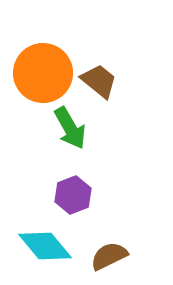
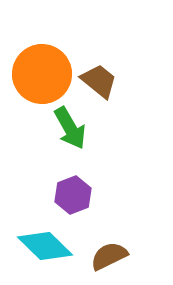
orange circle: moved 1 px left, 1 px down
cyan diamond: rotated 6 degrees counterclockwise
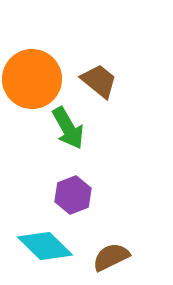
orange circle: moved 10 px left, 5 px down
green arrow: moved 2 px left
brown semicircle: moved 2 px right, 1 px down
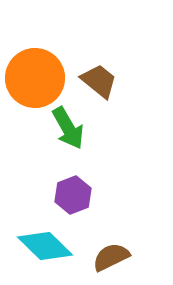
orange circle: moved 3 px right, 1 px up
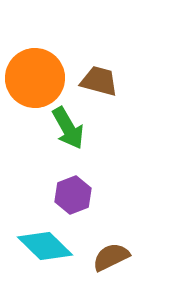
brown trapezoid: rotated 24 degrees counterclockwise
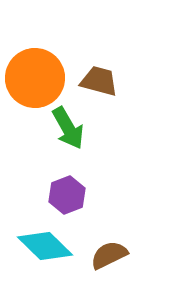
purple hexagon: moved 6 px left
brown semicircle: moved 2 px left, 2 px up
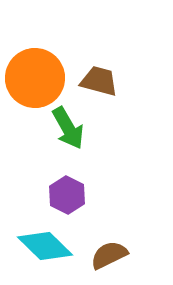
purple hexagon: rotated 12 degrees counterclockwise
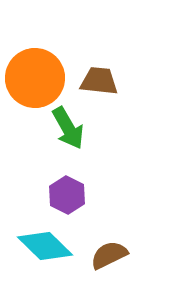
brown trapezoid: rotated 9 degrees counterclockwise
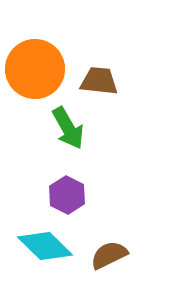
orange circle: moved 9 px up
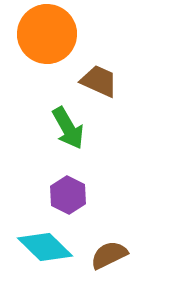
orange circle: moved 12 px right, 35 px up
brown trapezoid: rotated 18 degrees clockwise
purple hexagon: moved 1 px right
cyan diamond: moved 1 px down
